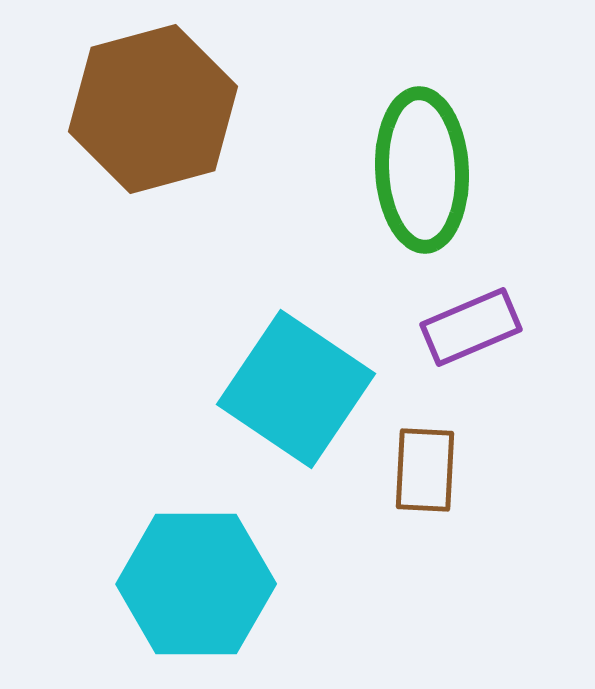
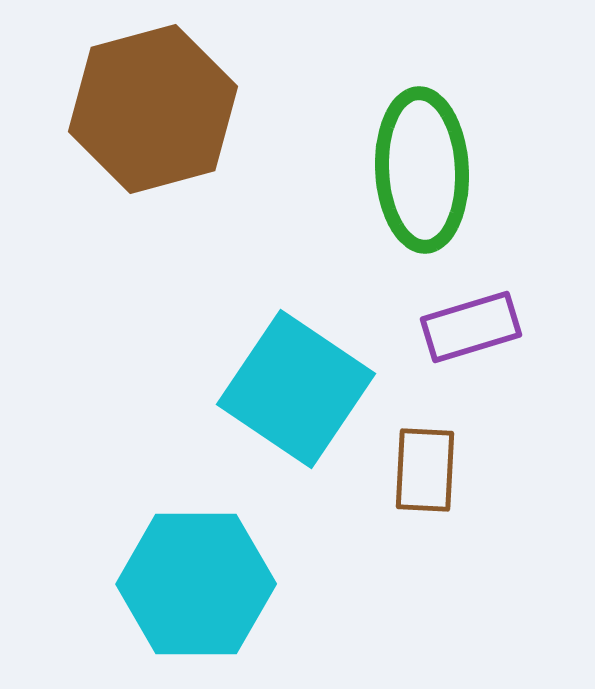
purple rectangle: rotated 6 degrees clockwise
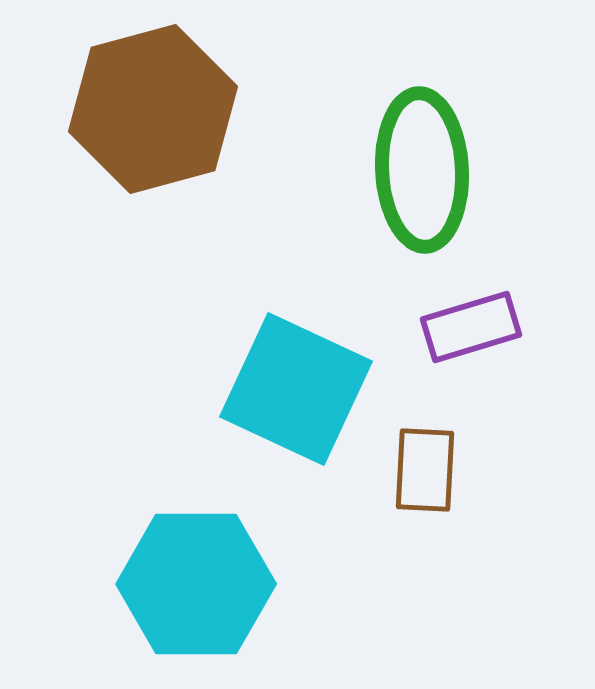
cyan square: rotated 9 degrees counterclockwise
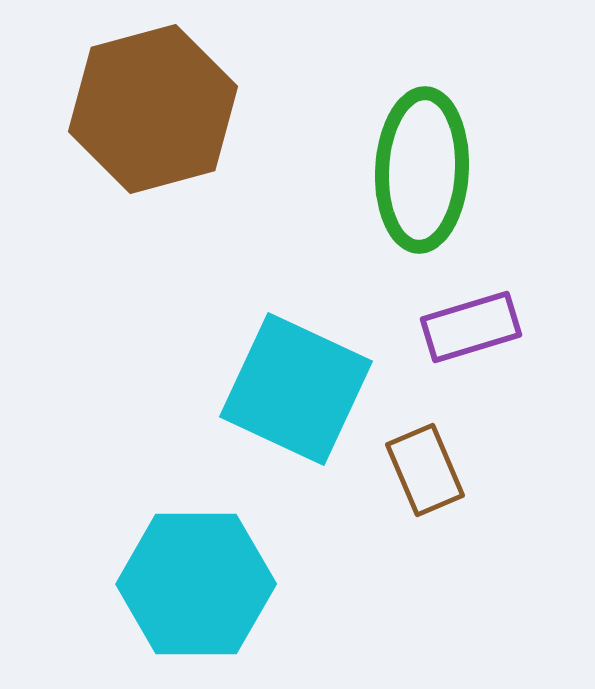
green ellipse: rotated 6 degrees clockwise
brown rectangle: rotated 26 degrees counterclockwise
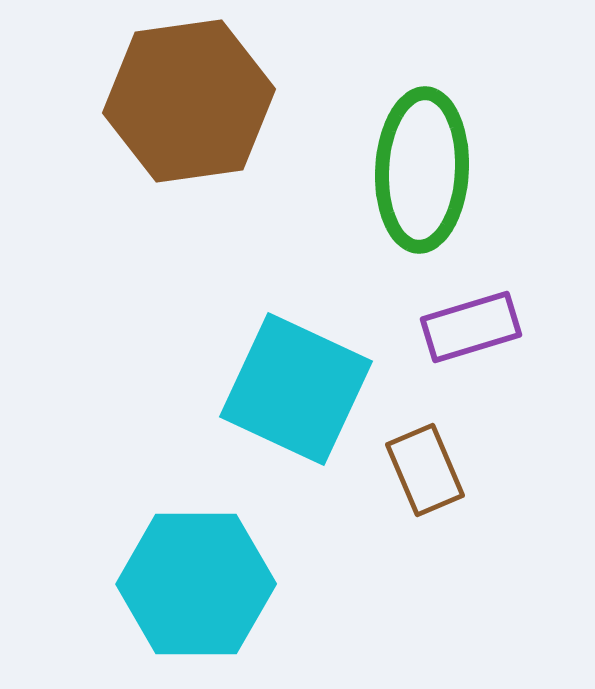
brown hexagon: moved 36 px right, 8 px up; rotated 7 degrees clockwise
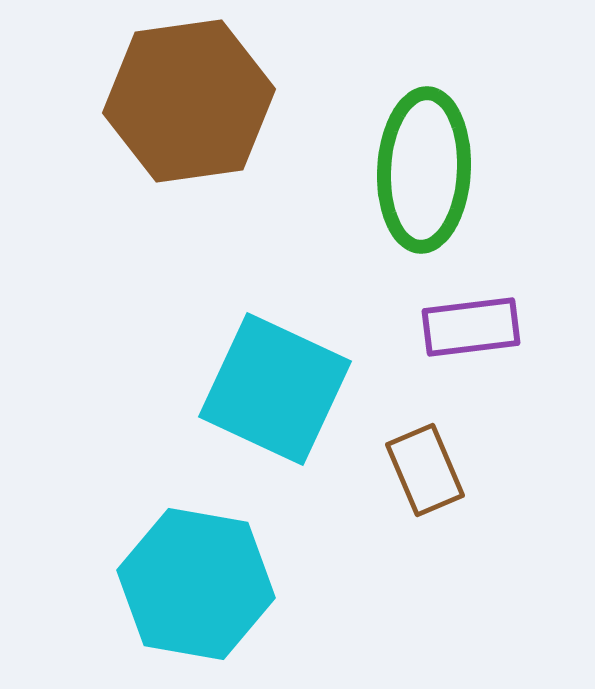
green ellipse: moved 2 px right
purple rectangle: rotated 10 degrees clockwise
cyan square: moved 21 px left
cyan hexagon: rotated 10 degrees clockwise
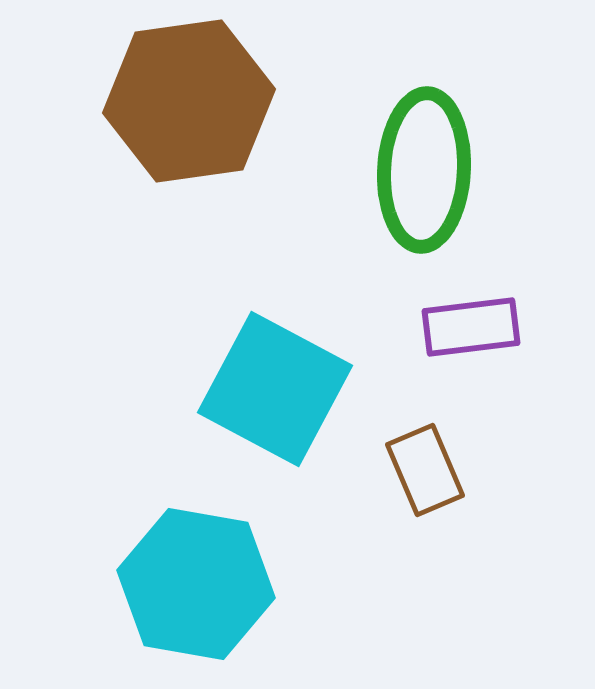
cyan square: rotated 3 degrees clockwise
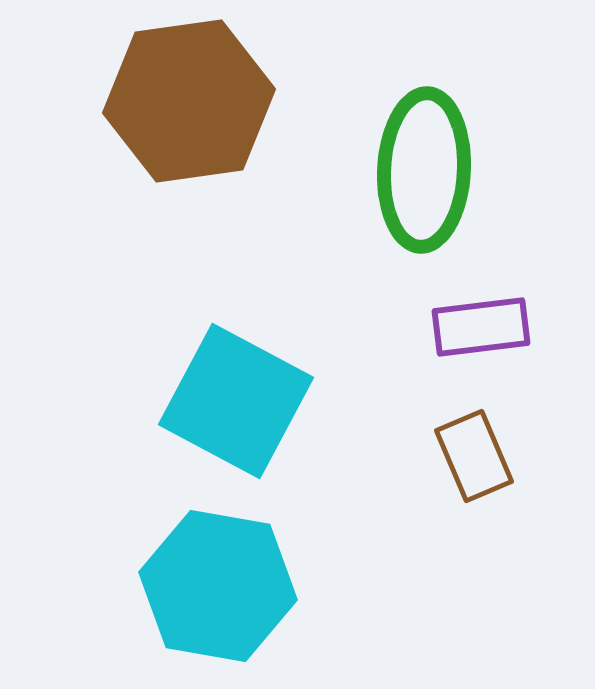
purple rectangle: moved 10 px right
cyan square: moved 39 px left, 12 px down
brown rectangle: moved 49 px right, 14 px up
cyan hexagon: moved 22 px right, 2 px down
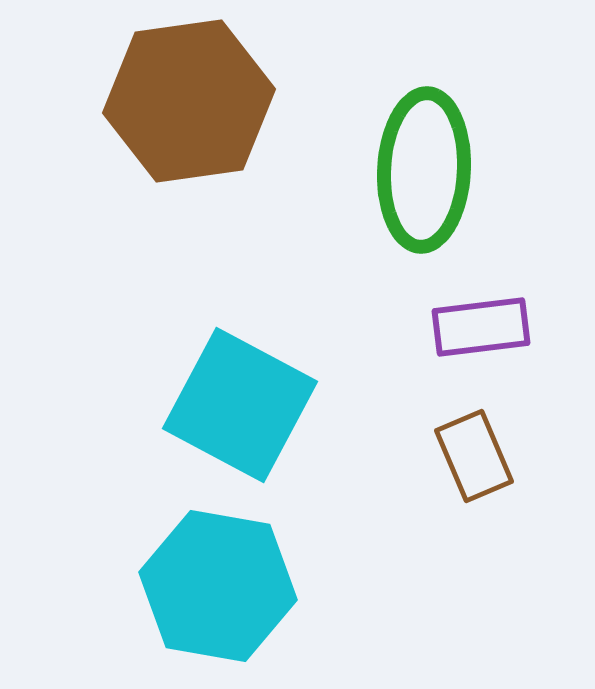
cyan square: moved 4 px right, 4 px down
